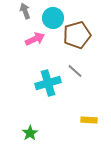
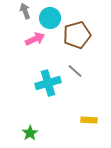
cyan circle: moved 3 px left
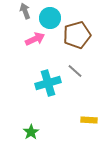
green star: moved 1 px right, 1 px up
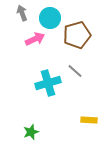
gray arrow: moved 3 px left, 2 px down
green star: rotated 14 degrees clockwise
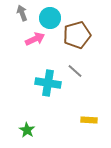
cyan cross: rotated 25 degrees clockwise
green star: moved 4 px left, 2 px up; rotated 21 degrees counterclockwise
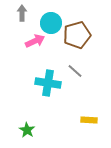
gray arrow: rotated 21 degrees clockwise
cyan circle: moved 1 px right, 5 px down
pink arrow: moved 2 px down
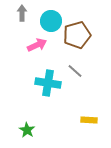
cyan circle: moved 2 px up
pink arrow: moved 2 px right, 4 px down
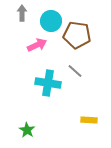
brown pentagon: rotated 24 degrees clockwise
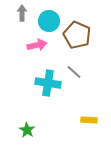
cyan circle: moved 2 px left
brown pentagon: rotated 16 degrees clockwise
pink arrow: rotated 12 degrees clockwise
gray line: moved 1 px left, 1 px down
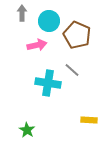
gray line: moved 2 px left, 2 px up
